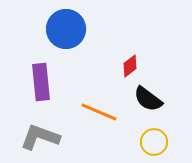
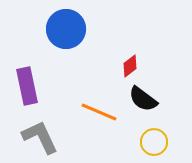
purple rectangle: moved 14 px left, 4 px down; rotated 6 degrees counterclockwise
black semicircle: moved 5 px left
gray L-shape: rotated 45 degrees clockwise
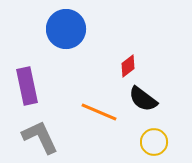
red diamond: moved 2 px left
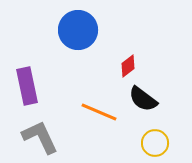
blue circle: moved 12 px right, 1 px down
yellow circle: moved 1 px right, 1 px down
